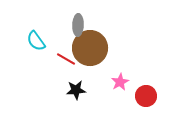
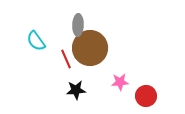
red line: rotated 36 degrees clockwise
pink star: rotated 24 degrees clockwise
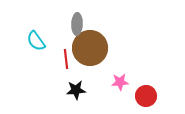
gray ellipse: moved 1 px left, 1 px up
red line: rotated 18 degrees clockwise
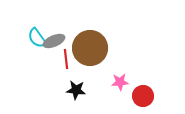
gray ellipse: moved 23 px left, 17 px down; rotated 65 degrees clockwise
cyan semicircle: moved 1 px right, 3 px up
black star: rotated 12 degrees clockwise
red circle: moved 3 px left
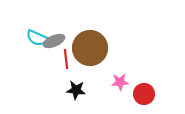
cyan semicircle: rotated 30 degrees counterclockwise
red circle: moved 1 px right, 2 px up
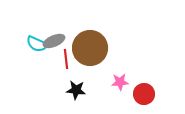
cyan semicircle: moved 6 px down
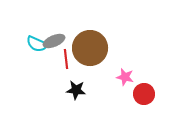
pink star: moved 5 px right, 5 px up; rotated 18 degrees clockwise
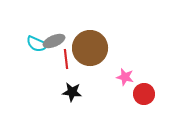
black star: moved 4 px left, 2 px down
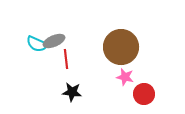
brown circle: moved 31 px right, 1 px up
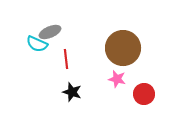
gray ellipse: moved 4 px left, 9 px up
brown circle: moved 2 px right, 1 px down
pink star: moved 8 px left, 2 px down
black star: rotated 12 degrees clockwise
